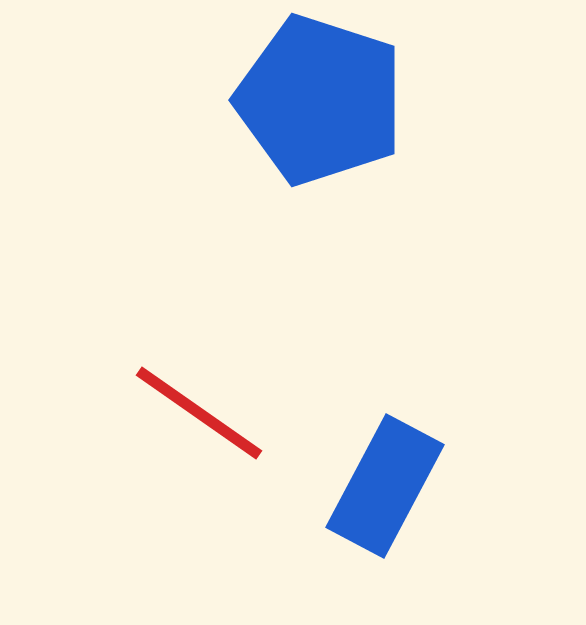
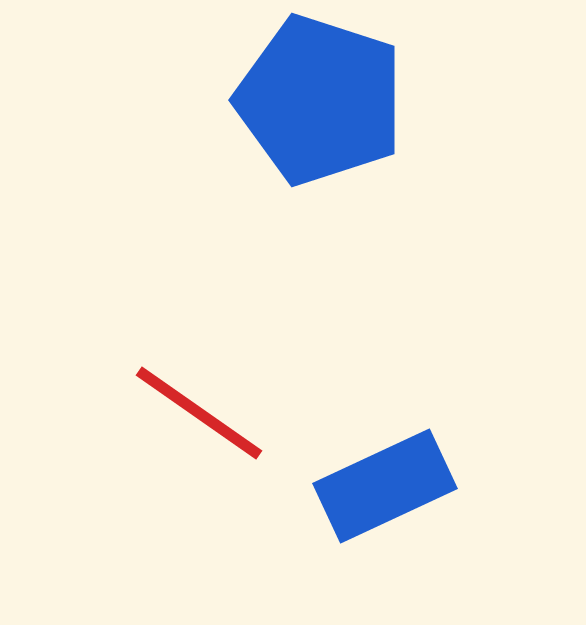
blue rectangle: rotated 37 degrees clockwise
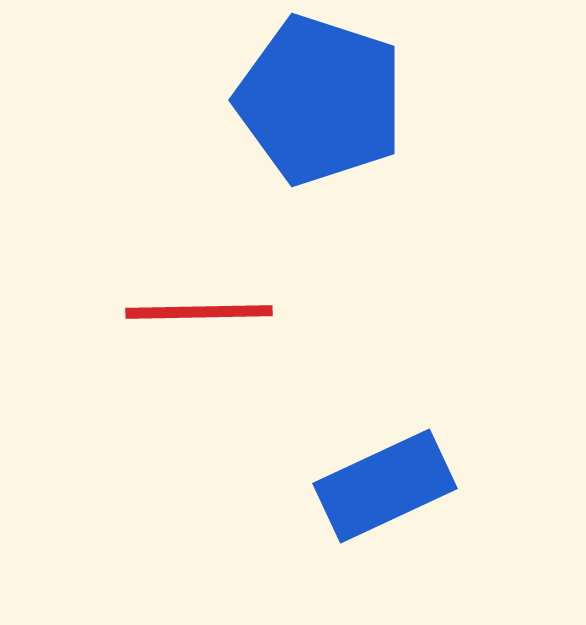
red line: moved 101 px up; rotated 36 degrees counterclockwise
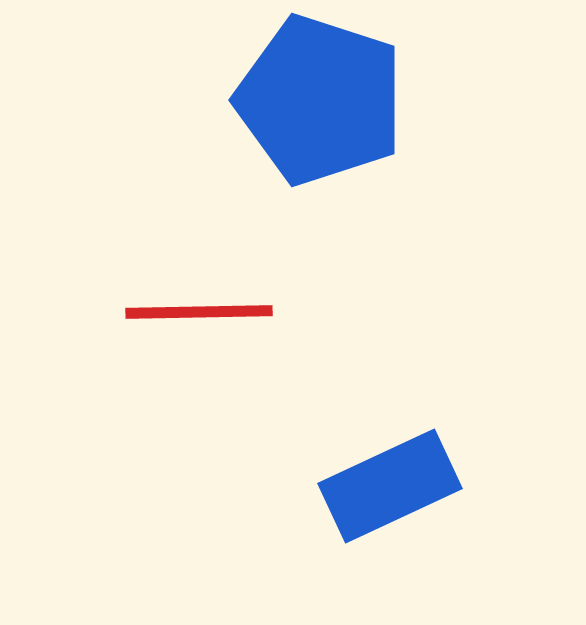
blue rectangle: moved 5 px right
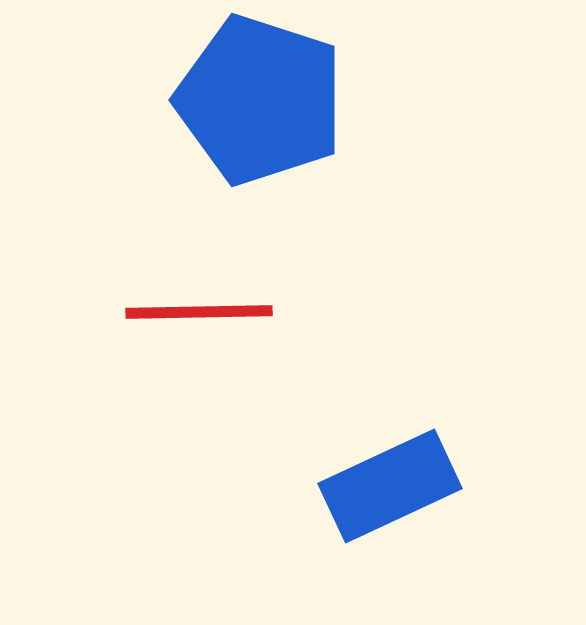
blue pentagon: moved 60 px left
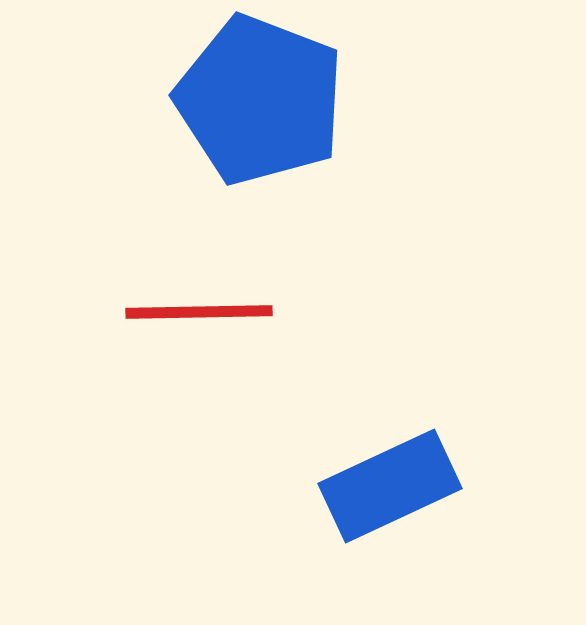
blue pentagon: rotated 3 degrees clockwise
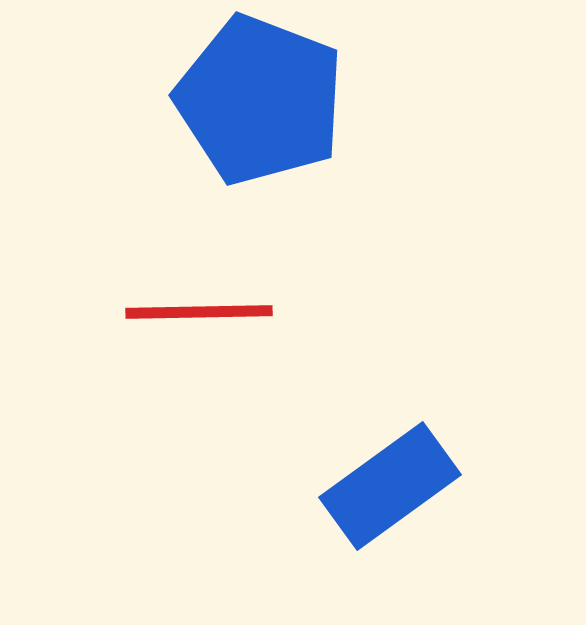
blue rectangle: rotated 11 degrees counterclockwise
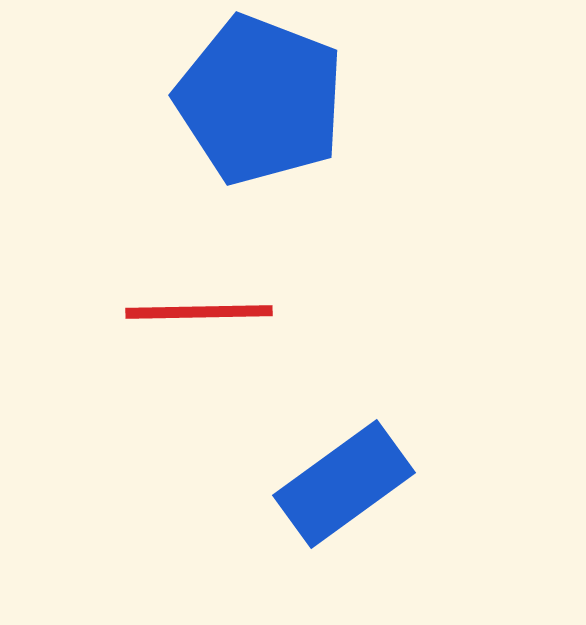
blue rectangle: moved 46 px left, 2 px up
